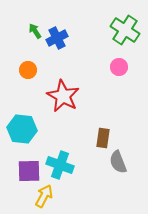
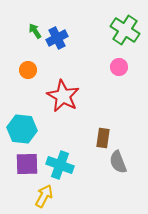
purple square: moved 2 px left, 7 px up
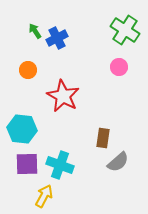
gray semicircle: rotated 110 degrees counterclockwise
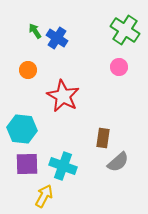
blue cross: rotated 30 degrees counterclockwise
cyan cross: moved 3 px right, 1 px down
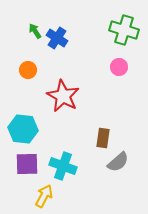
green cross: moved 1 px left; rotated 16 degrees counterclockwise
cyan hexagon: moved 1 px right
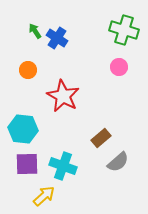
brown rectangle: moved 2 px left; rotated 42 degrees clockwise
yellow arrow: rotated 20 degrees clockwise
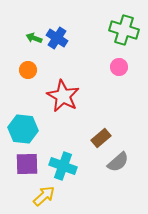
green arrow: moved 1 px left, 7 px down; rotated 35 degrees counterclockwise
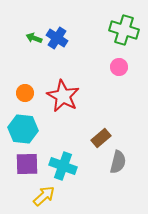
orange circle: moved 3 px left, 23 px down
gray semicircle: rotated 35 degrees counterclockwise
